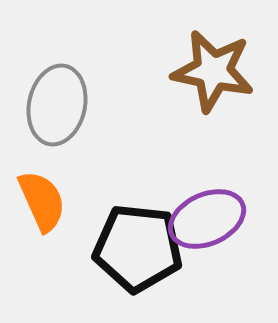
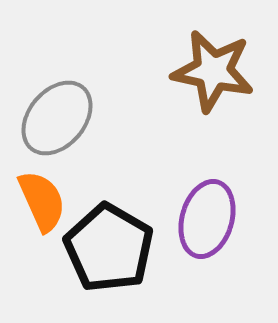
gray ellipse: moved 13 px down; rotated 28 degrees clockwise
purple ellipse: rotated 50 degrees counterclockwise
black pentagon: moved 29 px left; rotated 24 degrees clockwise
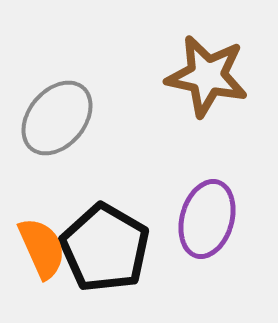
brown star: moved 6 px left, 5 px down
orange semicircle: moved 47 px down
black pentagon: moved 4 px left
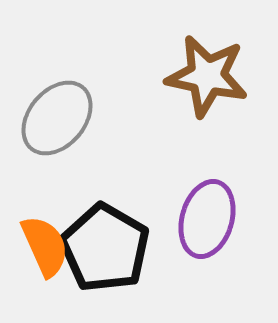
orange semicircle: moved 3 px right, 2 px up
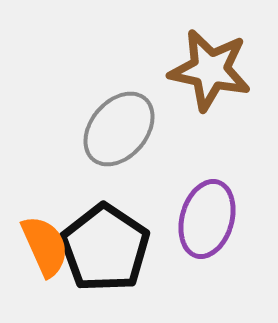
brown star: moved 3 px right, 6 px up
gray ellipse: moved 62 px right, 11 px down
black pentagon: rotated 4 degrees clockwise
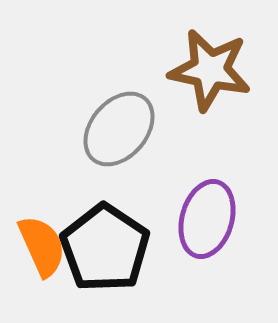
orange semicircle: moved 3 px left
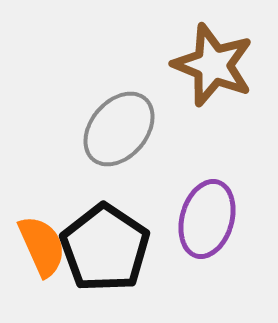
brown star: moved 3 px right, 5 px up; rotated 10 degrees clockwise
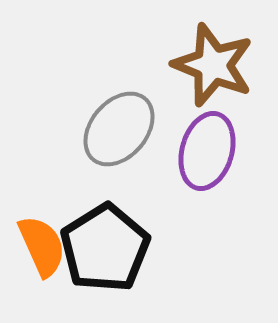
purple ellipse: moved 68 px up
black pentagon: rotated 6 degrees clockwise
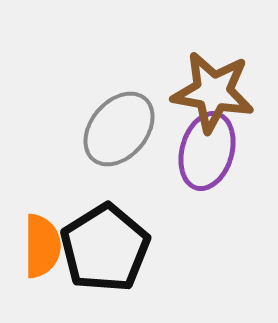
brown star: moved 27 px down; rotated 12 degrees counterclockwise
orange semicircle: rotated 24 degrees clockwise
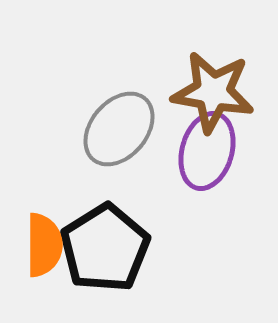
orange semicircle: moved 2 px right, 1 px up
